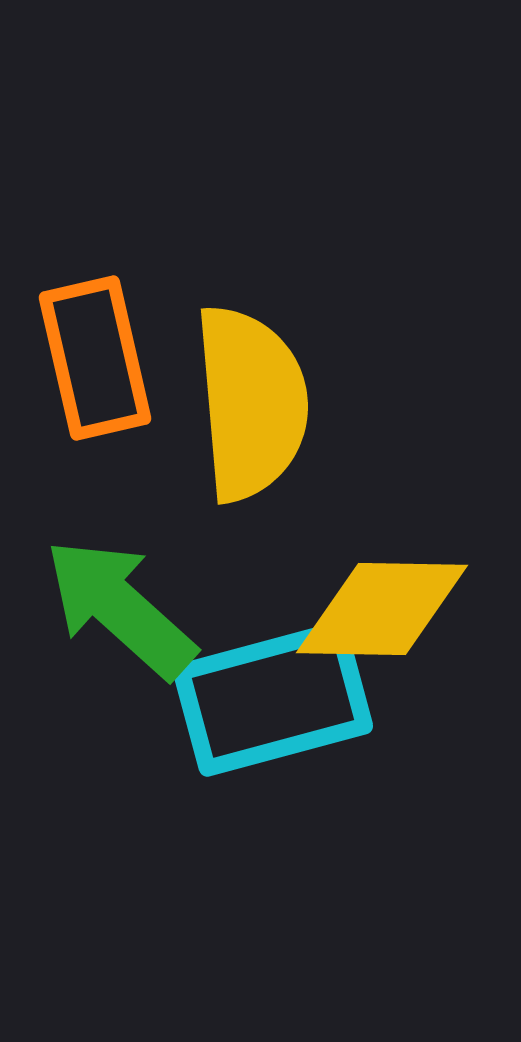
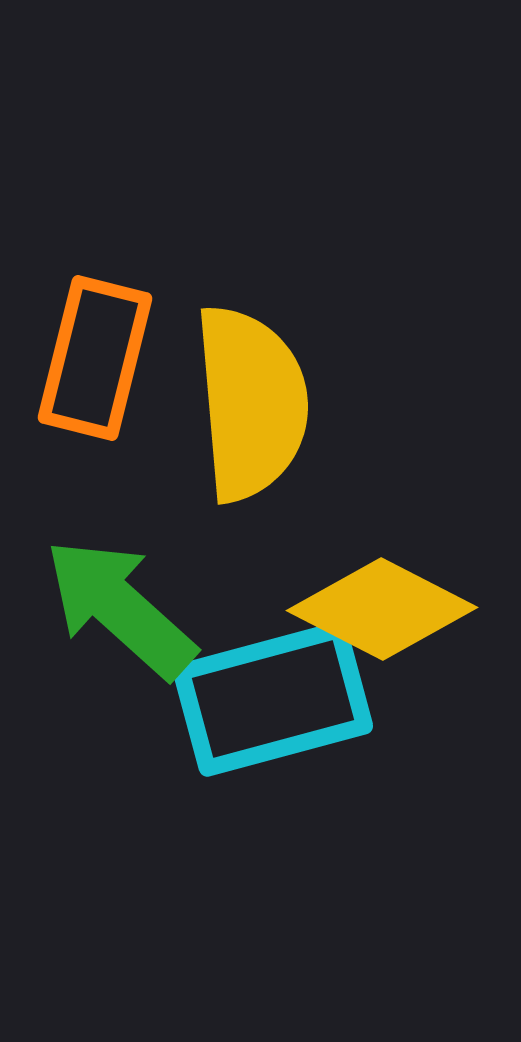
orange rectangle: rotated 27 degrees clockwise
yellow diamond: rotated 26 degrees clockwise
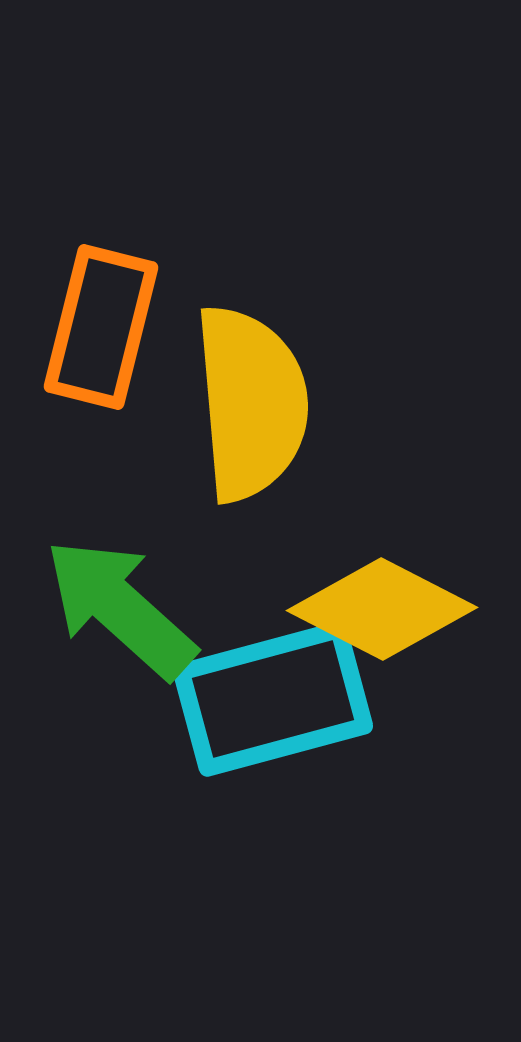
orange rectangle: moved 6 px right, 31 px up
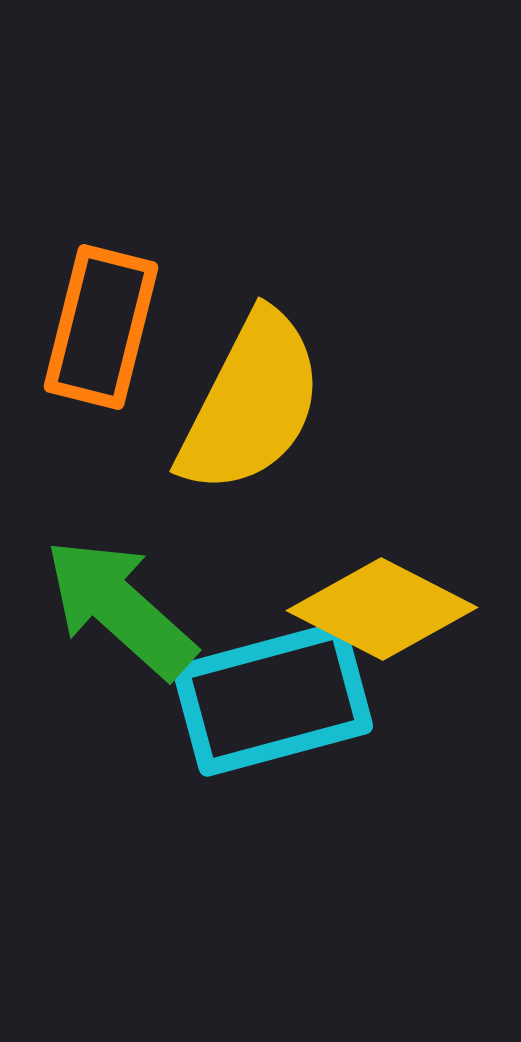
yellow semicircle: rotated 32 degrees clockwise
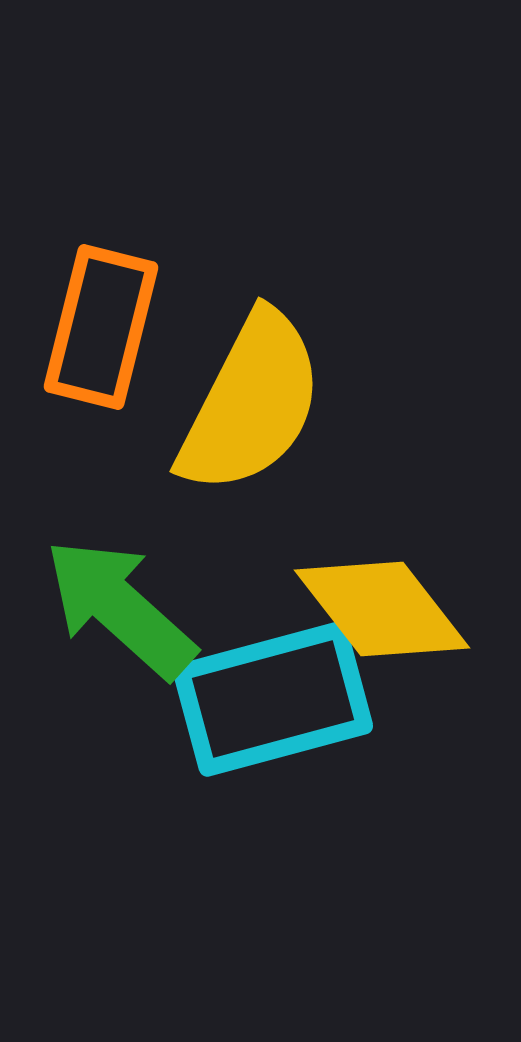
yellow diamond: rotated 25 degrees clockwise
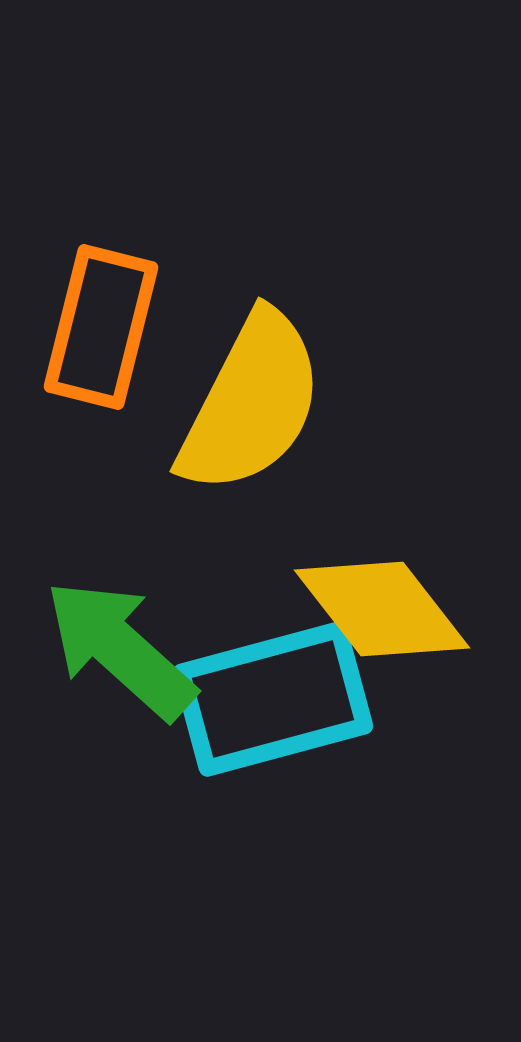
green arrow: moved 41 px down
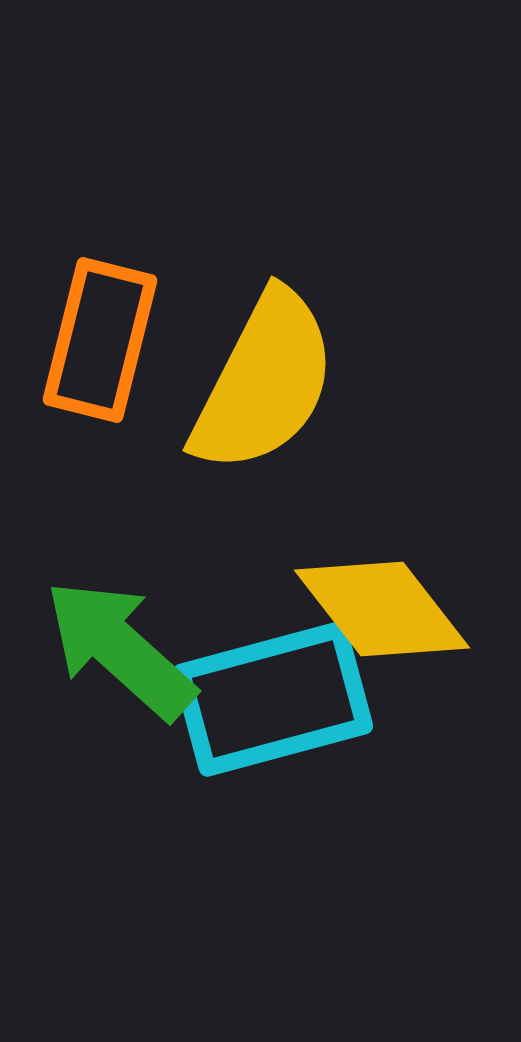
orange rectangle: moved 1 px left, 13 px down
yellow semicircle: moved 13 px right, 21 px up
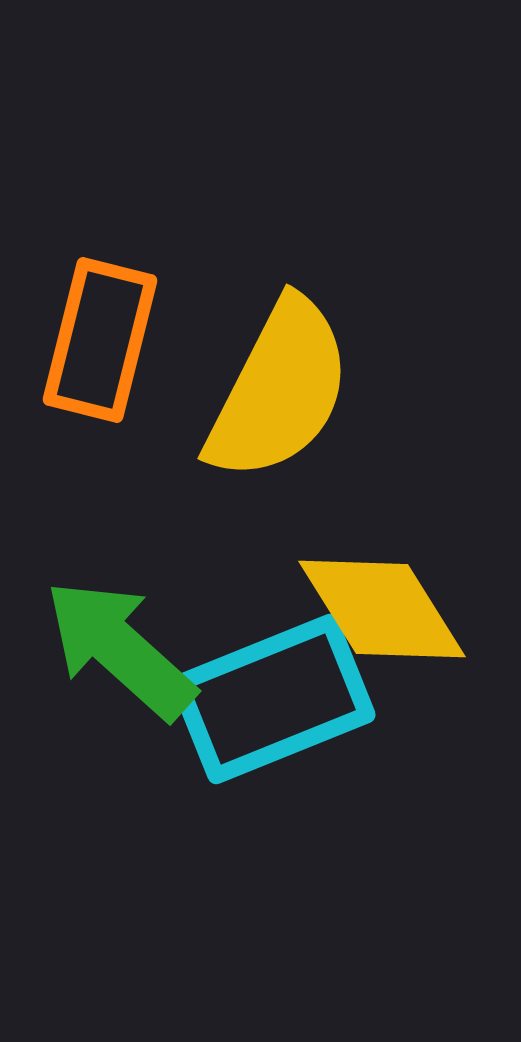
yellow semicircle: moved 15 px right, 8 px down
yellow diamond: rotated 6 degrees clockwise
cyan rectangle: rotated 7 degrees counterclockwise
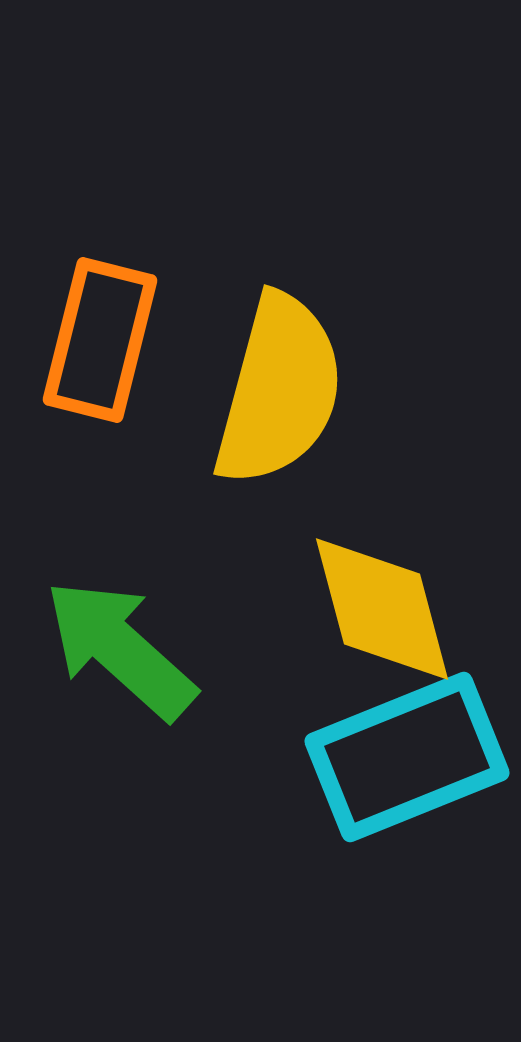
yellow semicircle: rotated 12 degrees counterclockwise
yellow diamond: rotated 17 degrees clockwise
cyan rectangle: moved 134 px right, 58 px down
